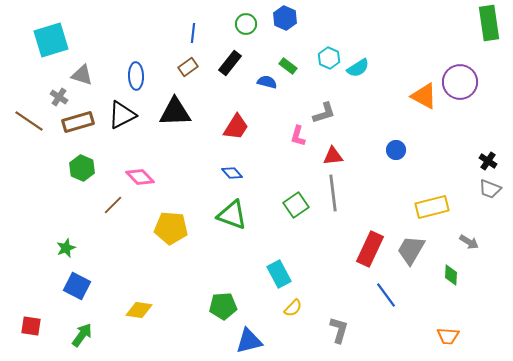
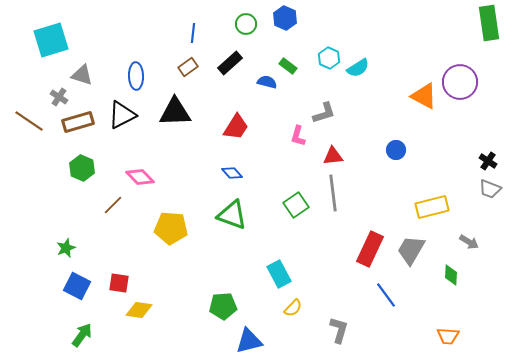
black rectangle at (230, 63): rotated 10 degrees clockwise
red square at (31, 326): moved 88 px right, 43 px up
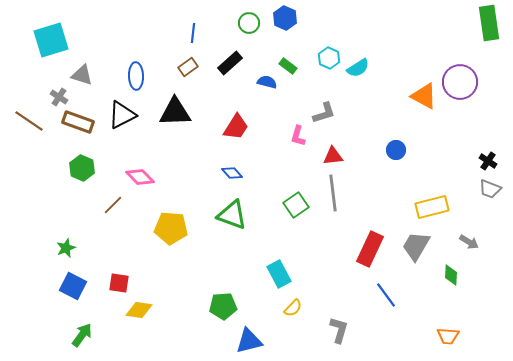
green circle at (246, 24): moved 3 px right, 1 px up
brown rectangle at (78, 122): rotated 36 degrees clockwise
gray trapezoid at (411, 250): moved 5 px right, 4 px up
blue square at (77, 286): moved 4 px left
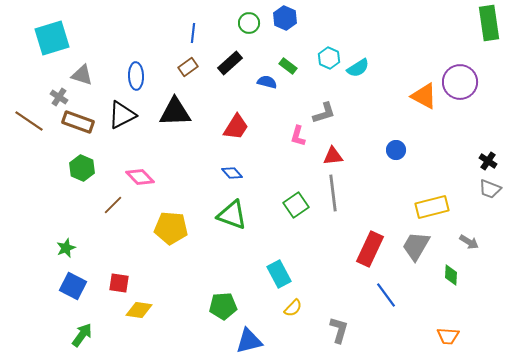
cyan square at (51, 40): moved 1 px right, 2 px up
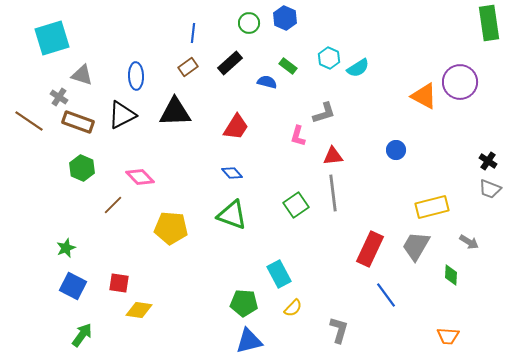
green pentagon at (223, 306): moved 21 px right, 3 px up; rotated 8 degrees clockwise
